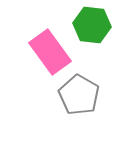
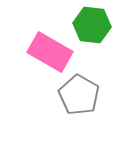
pink rectangle: rotated 24 degrees counterclockwise
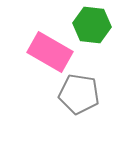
gray pentagon: moved 1 px up; rotated 21 degrees counterclockwise
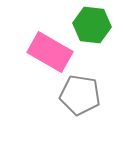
gray pentagon: moved 1 px right, 1 px down
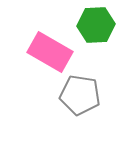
green hexagon: moved 4 px right; rotated 9 degrees counterclockwise
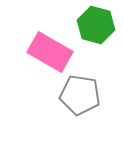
green hexagon: rotated 18 degrees clockwise
